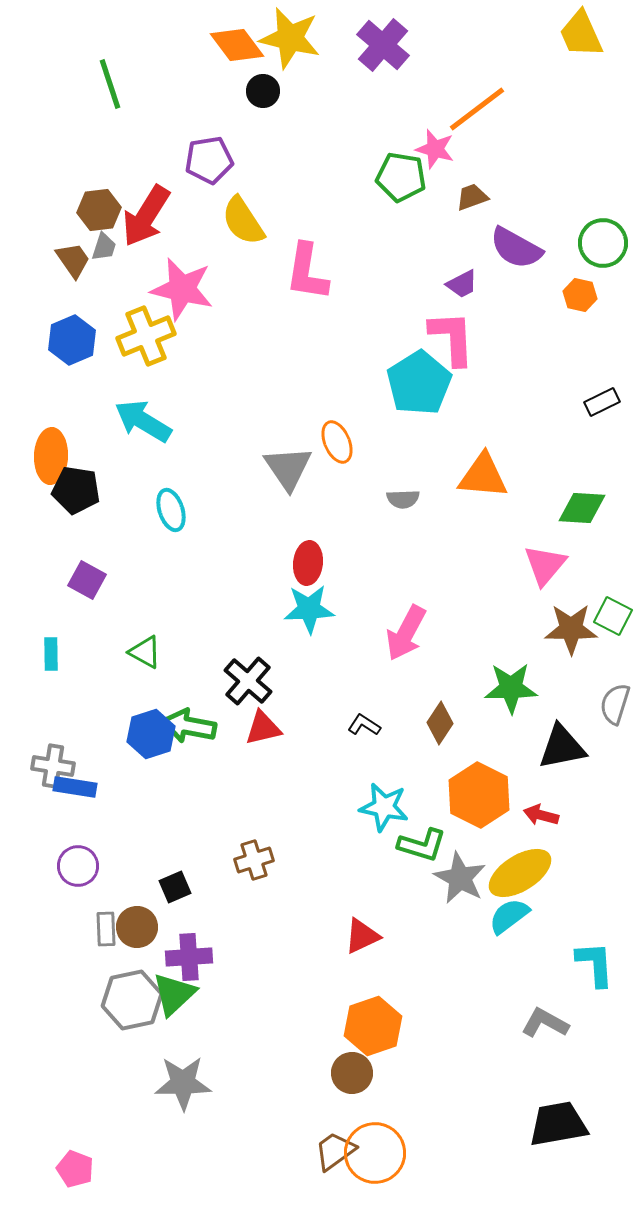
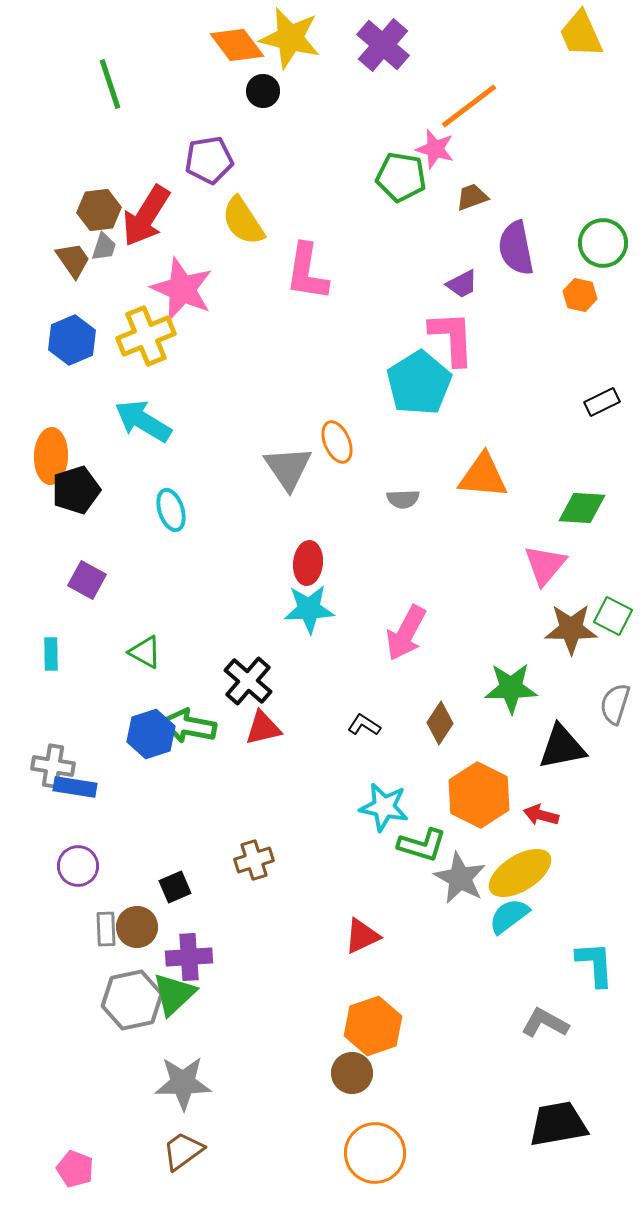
orange line at (477, 109): moved 8 px left, 3 px up
purple semicircle at (516, 248): rotated 50 degrees clockwise
pink star at (182, 289): rotated 10 degrees clockwise
black pentagon at (76, 490): rotated 27 degrees counterclockwise
brown trapezoid at (335, 1151): moved 152 px left
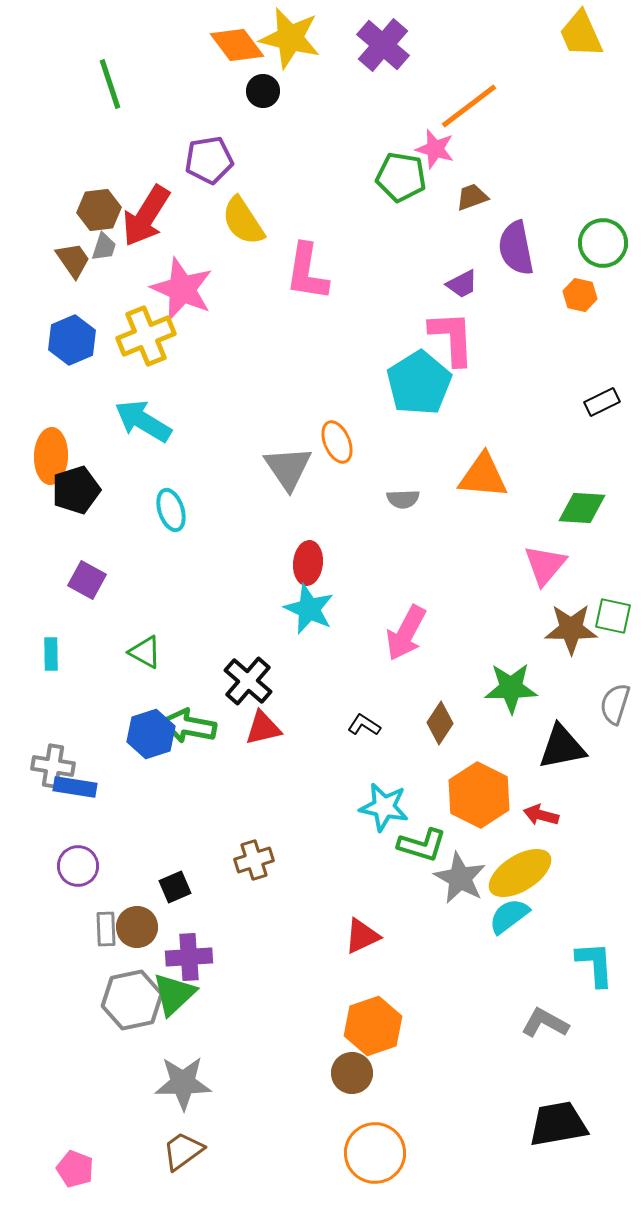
cyan star at (309, 609): rotated 27 degrees clockwise
green square at (613, 616): rotated 15 degrees counterclockwise
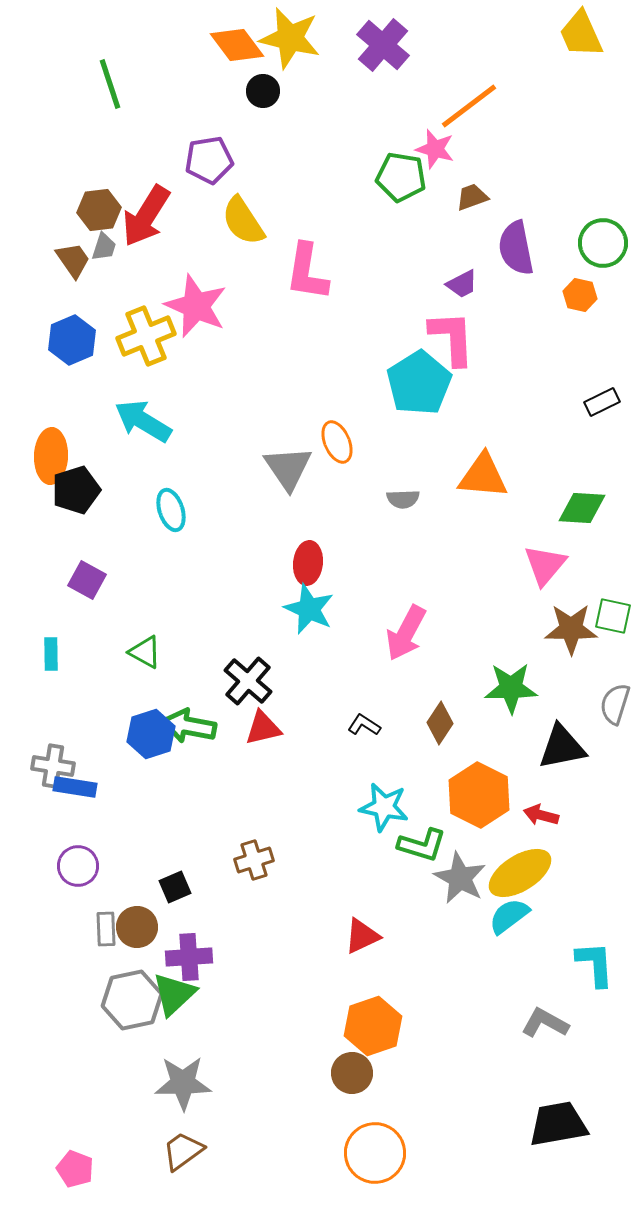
pink star at (182, 289): moved 14 px right, 17 px down
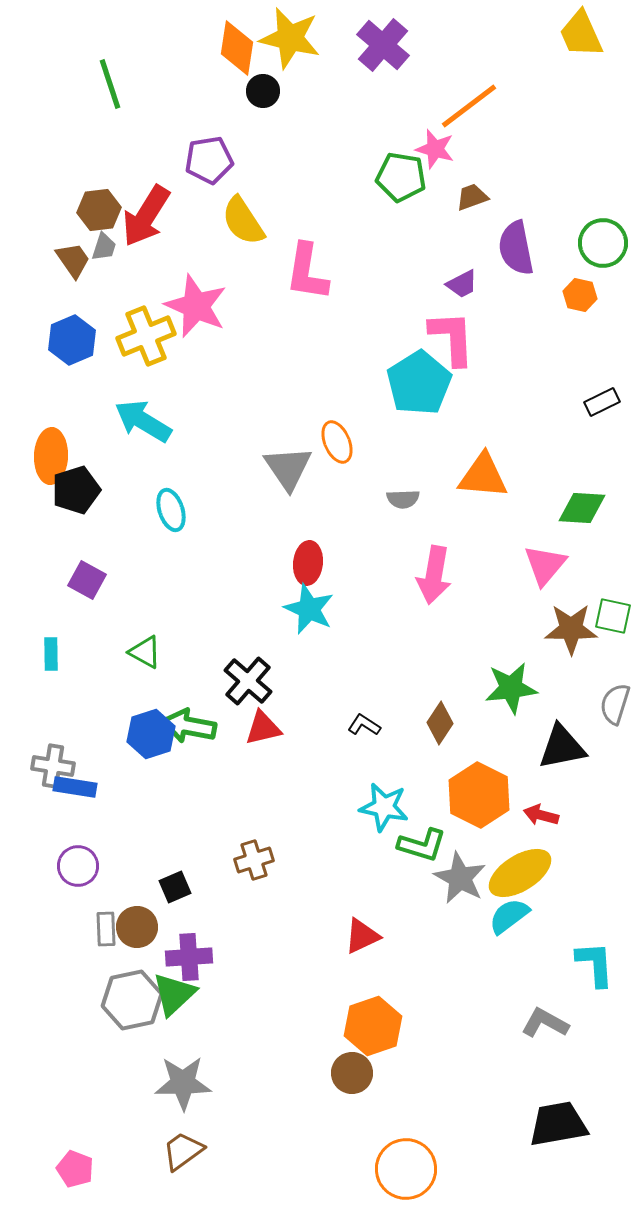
orange diamond at (237, 45): moved 3 px down; rotated 46 degrees clockwise
pink arrow at (406, 633): moved 28 px right, 58 px up; rotated 18 degrees counterclockwise
green star at (511, 688): rotated 6 degrees counterclockwise
orange circle at (375, 1153): moved 31 px right, 16 px down
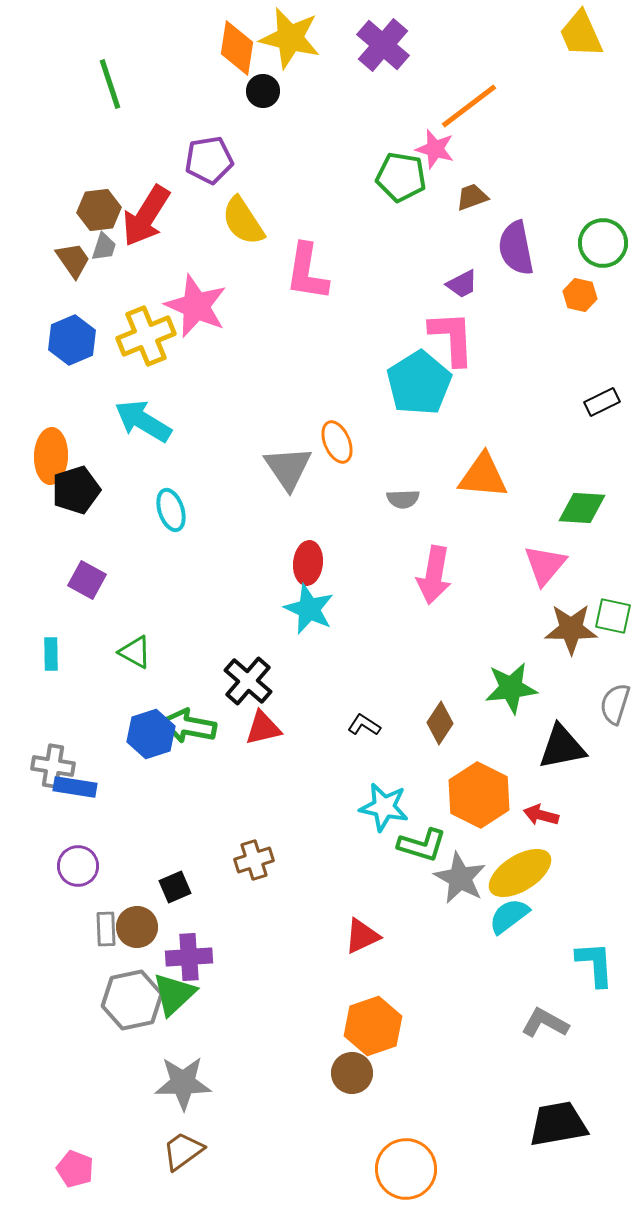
green triangle at (145, 652): moved 10 px left
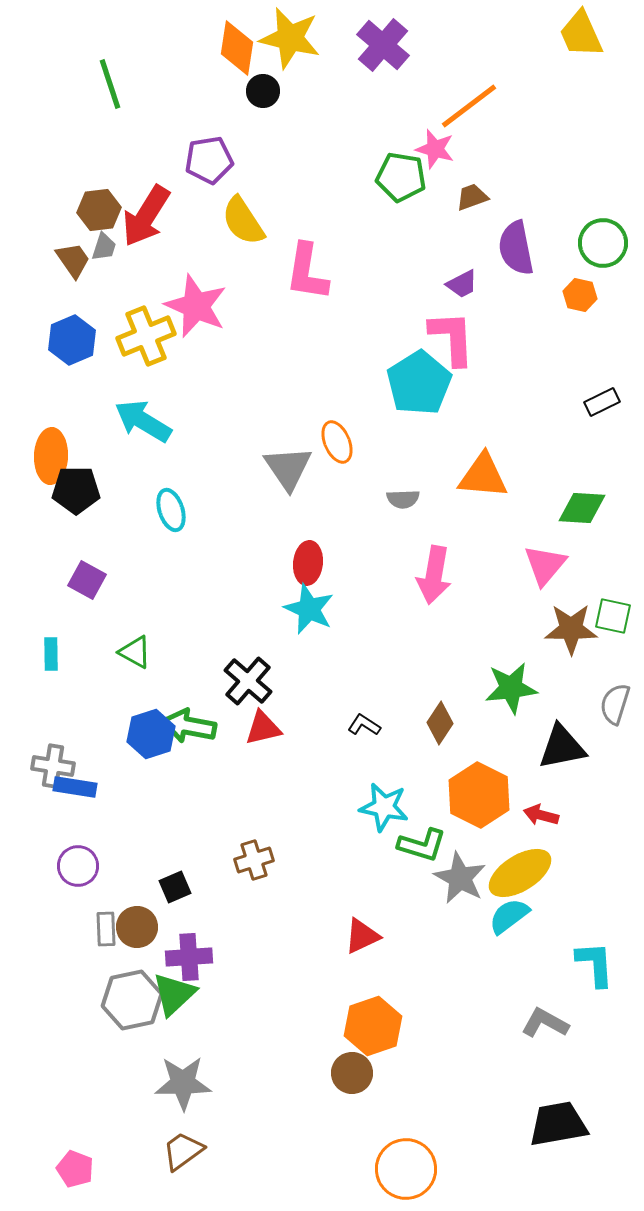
black pentagon at (76, 490): rotated 18 degrees clockwise
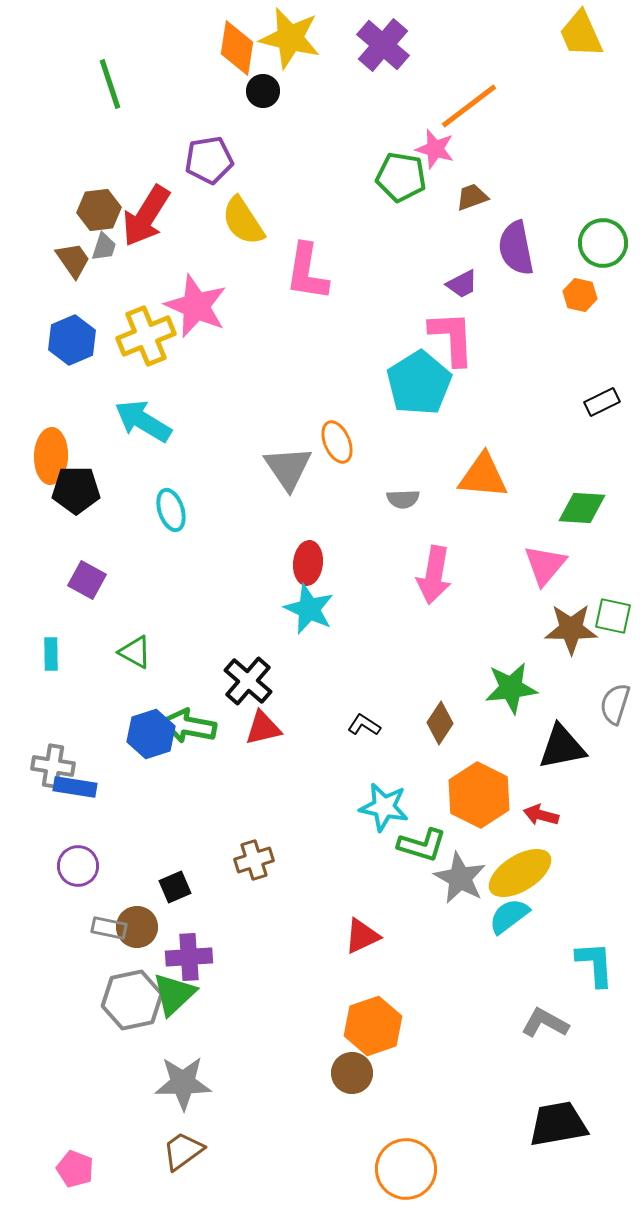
gray rectangle at (106, 929): moved 3 px right, 1 px up; rotated 76 degrees counterclockwise
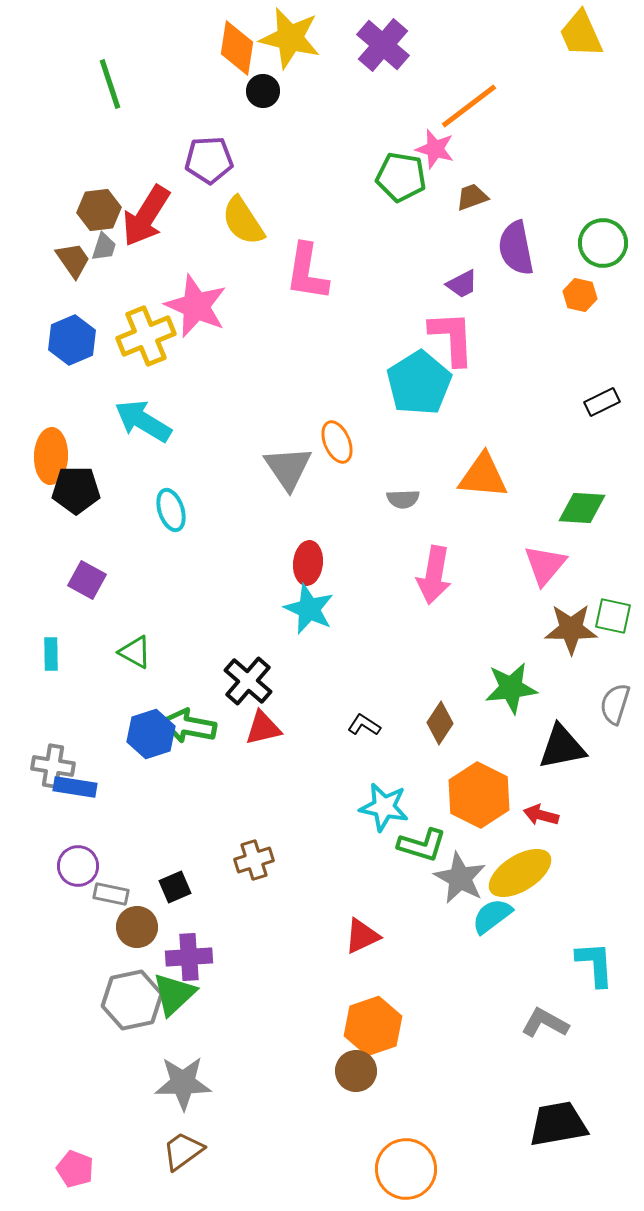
purple pentagon at (209, 160): rotated 6 degrees clockwise
cyan semicircle at (509, 916): moved 17 px left
gray rectangle at (109, 928): moved 2 px right, 34 px up
brown circle at (352, 1073): moved 4 px right, 2 px up
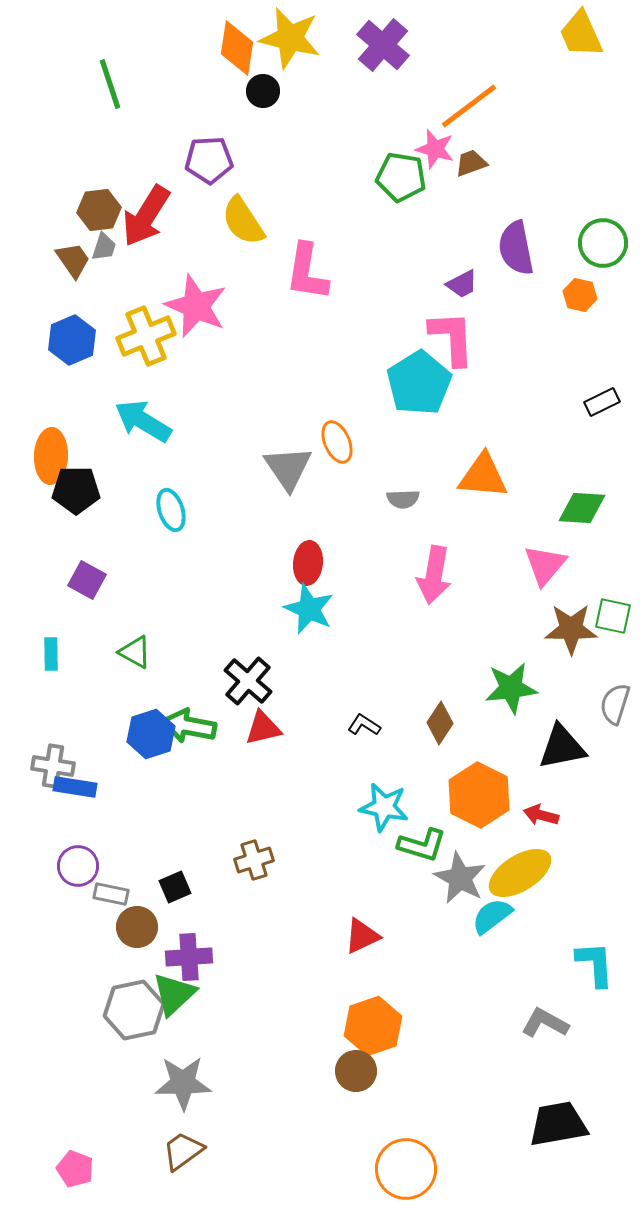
brown trapezoid at (472, 197): moved 1 px left, 34 px up
gray hexagon at (132, 1000): moved 2 px right, 10 px down
